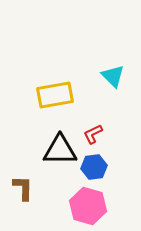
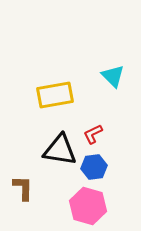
black triangle: rotated 9 degrees clockwise
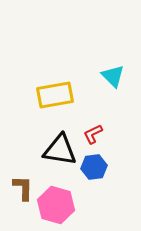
pink hexagon: moved 32 px left, 1 px up
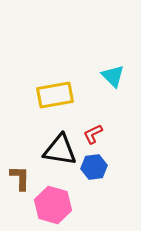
brown L-shape: moved 3 px left, 10 px up
pink hexagon: moved 3 px left
